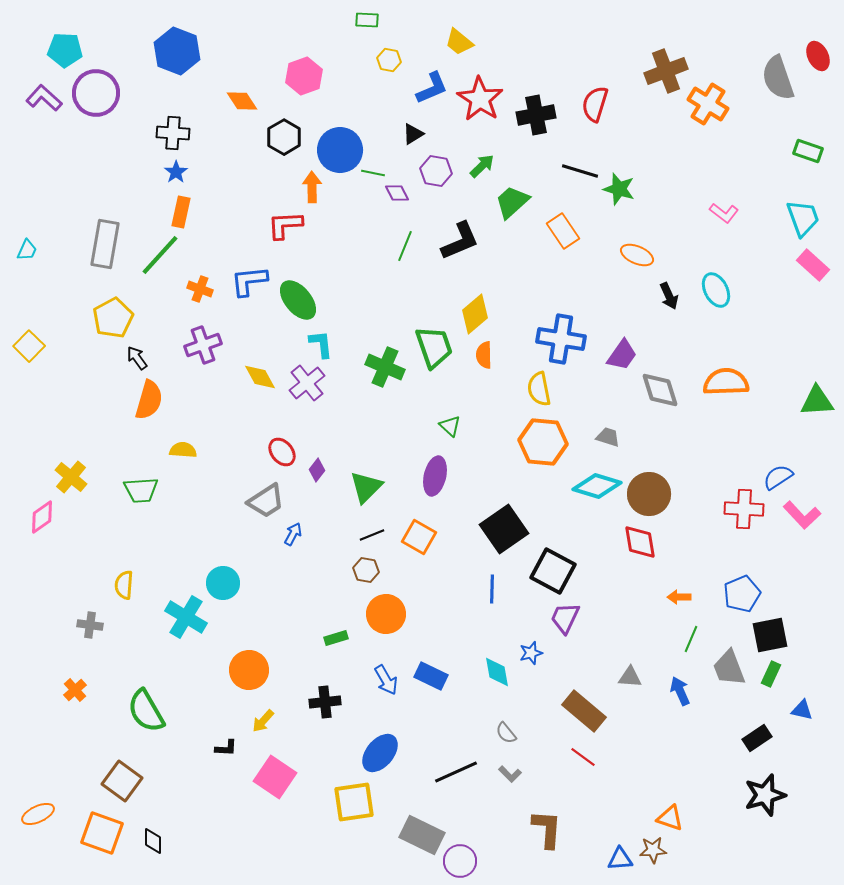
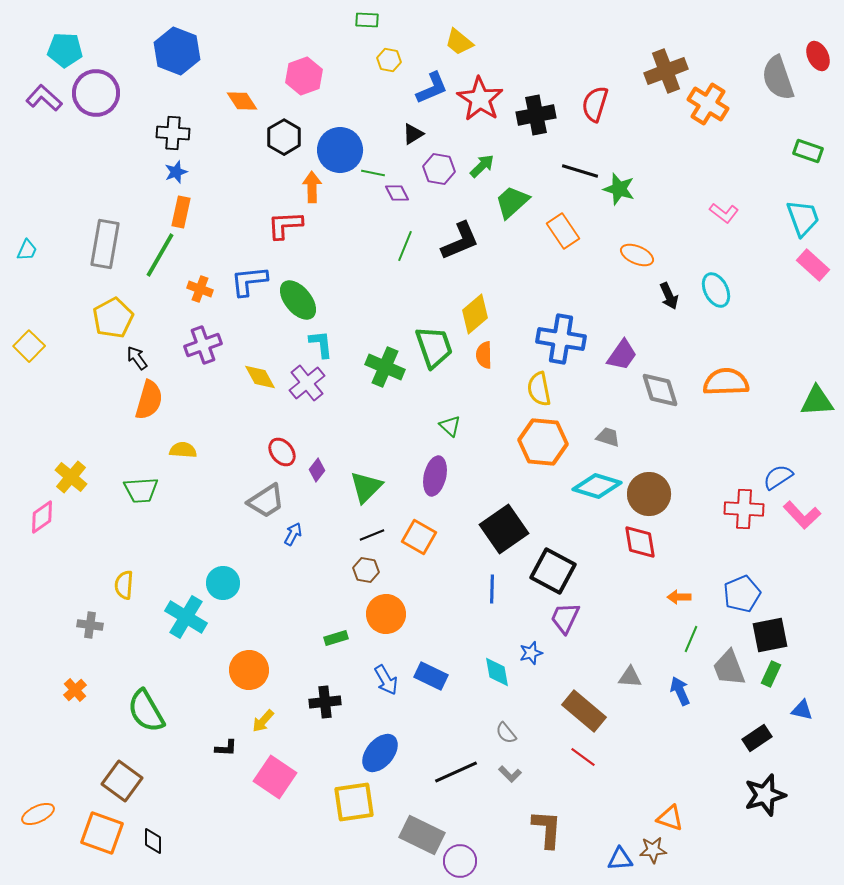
purple hexagon at (436, 171): moved 3 px right, 2 px up
blue star at (176, 172): rotated 15 degrees clockwise
green line at (160, 255): rotated 12 degrees counterclockwise
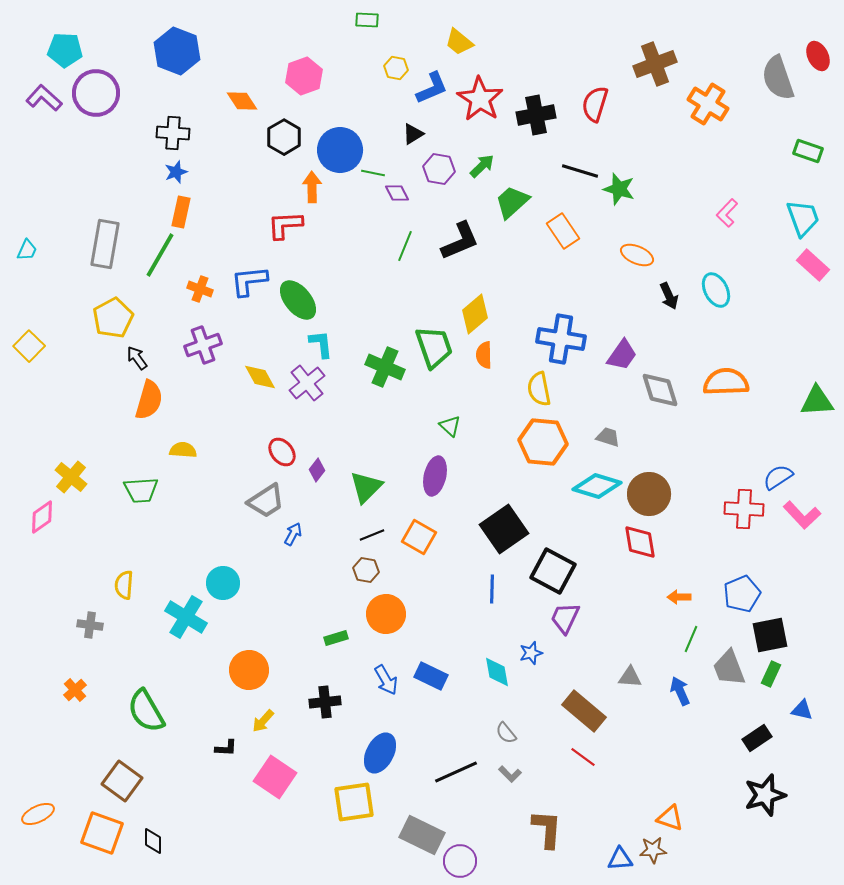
yellow hexagon at (389, 60): moved 7 px right, 8 px down
brown cross at (666, 71): moved 11 px left, 7 px up
pink L-shape at (724, 213): moved 3 px right; rotated 96 degrees clockwise
blue ellipse at (380, 753): rotated 12 degrees counterclockwise
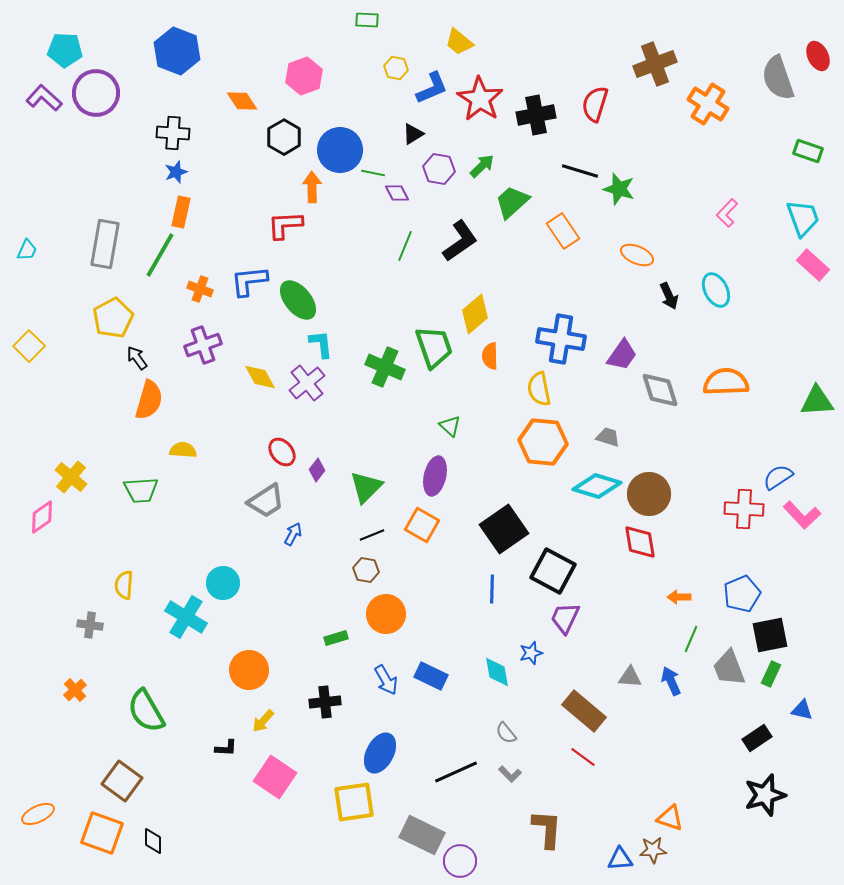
black L-shape at (460, 241): rotated 12 degrees counterclockwise
orange semicircle at (484, 355): moved 6 px right, 1 px down
orange square at (419, 537): moved 3 px right, 12 px up
blue arrow at (680, 691): moved 9 px left, 10 px up
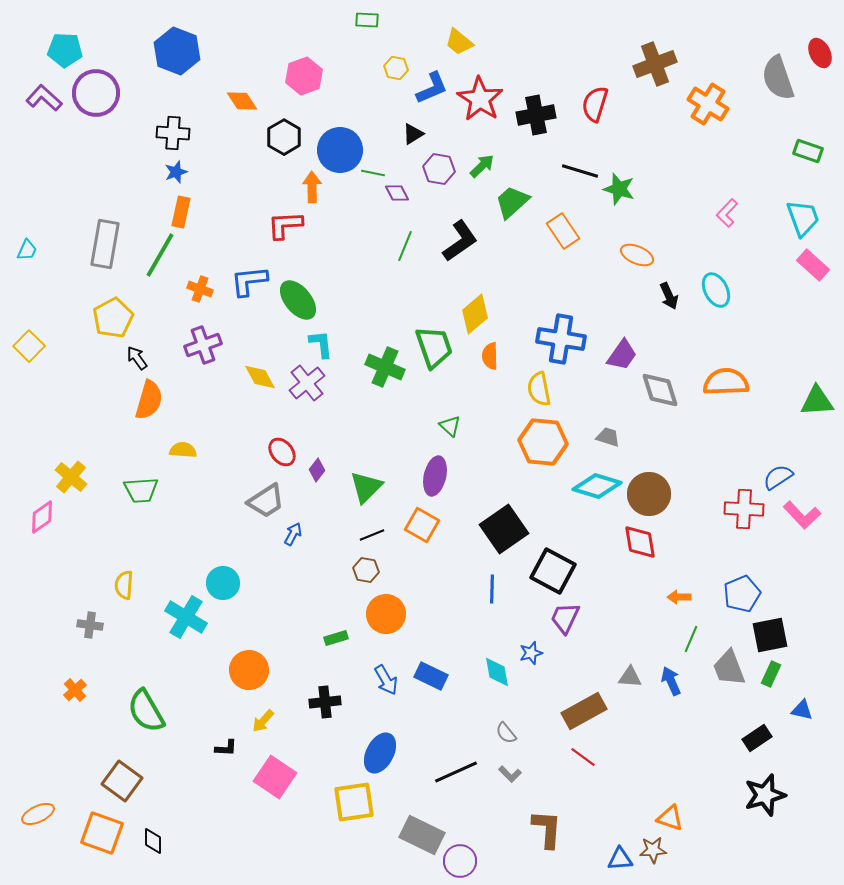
red ellipse at (818, 56): moved 2 px right, 3 px up
brown rectangle at (584, 711): rotated 69 degrees counterclockwise
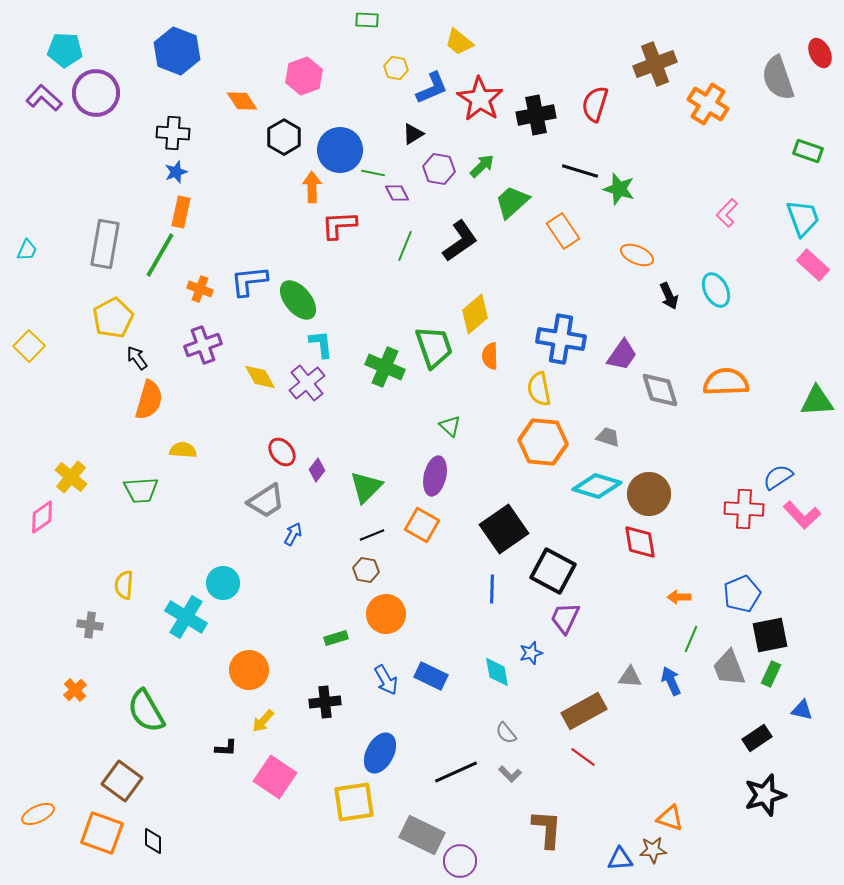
red L-shape at (285, 225): moved 54 px right
